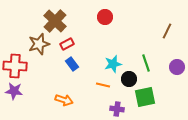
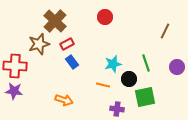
brown line: moved 2 px left
blue rectangle: moved 2 px up
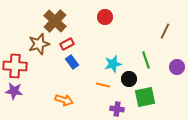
green line: moved 3 px up
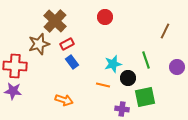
black circle: moved 1 px left, 1 px up
purple star: moved 1 px left
purple cross: moved 5 px right
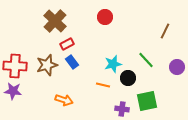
brown star: moved 8 px right, 21 px down
green line: rotated 24 degrees counterclockwise
green square: moved 2 px right, 4 px down
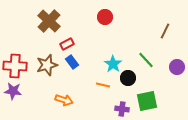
brown cross: moved 6 px left
cyan star: rotated 24 degrees counterclockwise
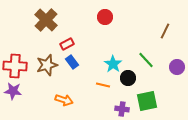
brown cross: moved 3 px left, 1 px up
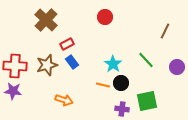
black circle: moved 7 px left, 5 px down
